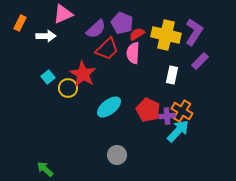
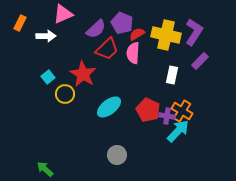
yellow circle: moved 3 px left, 6 px down
purple cross: rotated 14 degrees clockwise
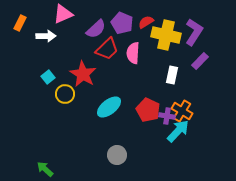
red semicircle: moved 9 px right, 12 px up
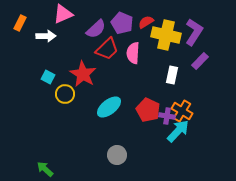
cyan square: rotated 24 degrees counterclockwise
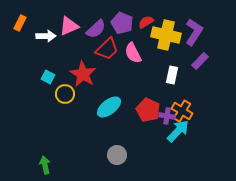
pink triangle: moved 6 px right, 12 px down
pink semicircle: rotated 30 degrees counterclockwise
green arrow: moved 4 px up; rotated 36 degrees clockwise
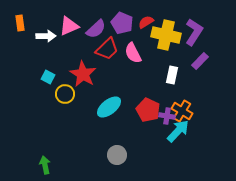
orange rectangle: rotated 35 degrees counterclockwise
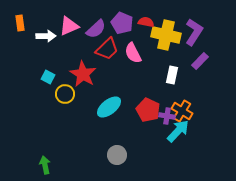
red semicircle: rotated 42 degrees clockwise
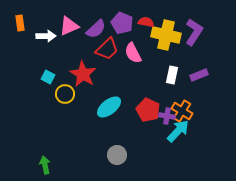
purple rectangle: moved 1 px left, 14 px down; rotated 24 degrees clockwise
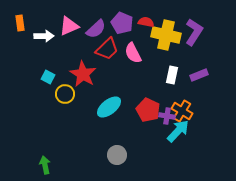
white arrow: moved 2 px left
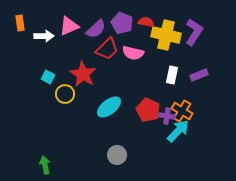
pink semicircle: rotated 50 degrees counterclockwise
